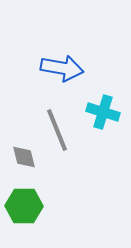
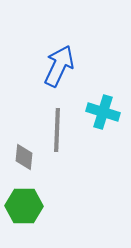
blue arrow: moved 3 px left, 2 px up; rotated 75 degrees counterclockwise
gray line: rotated 24 degrees clockwise
gray diamond: rotated 20 degrees clockwise
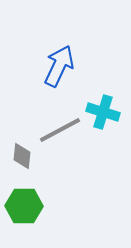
gray line: moved 3 px right; rotated 60 degrees clockwise
gray diamond: moved 2 px left, 1 px up
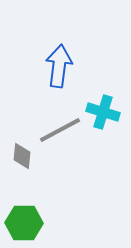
blue arrow: rotated 18 degrees counterclockwise
green hexagon: moved 17 px down
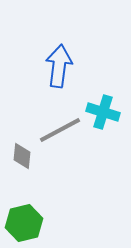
green hexagon: rotated 15 degrees counterclockwise
